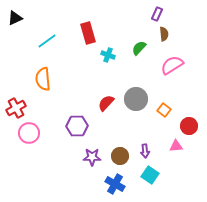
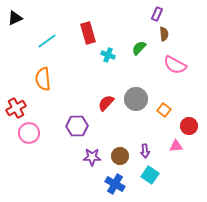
pink semicircle: moved 3 px right; rotated 120 degrees counterclockwise
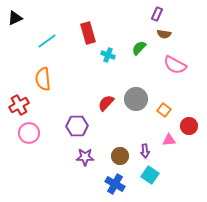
brown semicircle: rotated 104 degrees clockwise
red cross: moved 3 px right, 3 px up
pink triangle: moved 7 px left, 6 px up
purple star: moved 7 px left
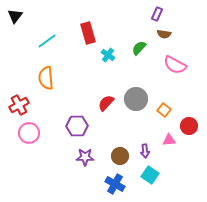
black triangle: moved 2 px up; rotated 28 degrees counterclockwise
cyan cross: rotated 16 degrees clockwise
orange semicircle: moved 3 px right, 1 px up
